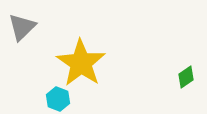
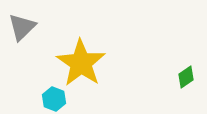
cyan hexagon: moved 4 px left
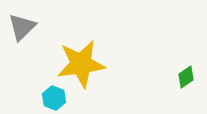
yellow star: moved 1 px down; rotated 30 degrees clockwise
cyan hexagon: moved 1 px up
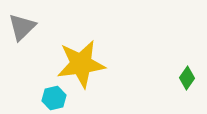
green diamond: moved 1 px right, 1 px down; rotated 20 degrees counterclockwise
cyan hexagon: rotated 25 degrees clockwise
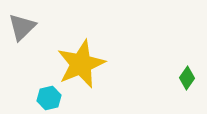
yellow star: rotated 15 degrees counterclockwise
cyan hexagon: moved 5 px left
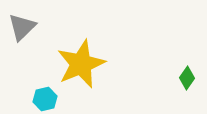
cyan hexagon: moved 4 px left, 1 px down
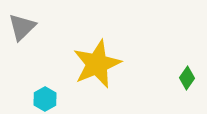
yellow star: moved 16 px right
cyan hexagon: rotated 15 degrees counterclockwise
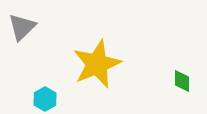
green diamond: moved 5 px left, 3 px down; rotated 35 degrees counterclockwise
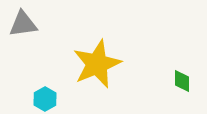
gray triangle: moved 1 px right, 3 px up; rotated 36 degrees clockwise
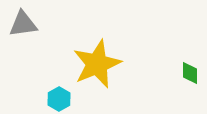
green diamond: moved 8 px right, 8 px up
cyan hexagon: moved 14 px right
